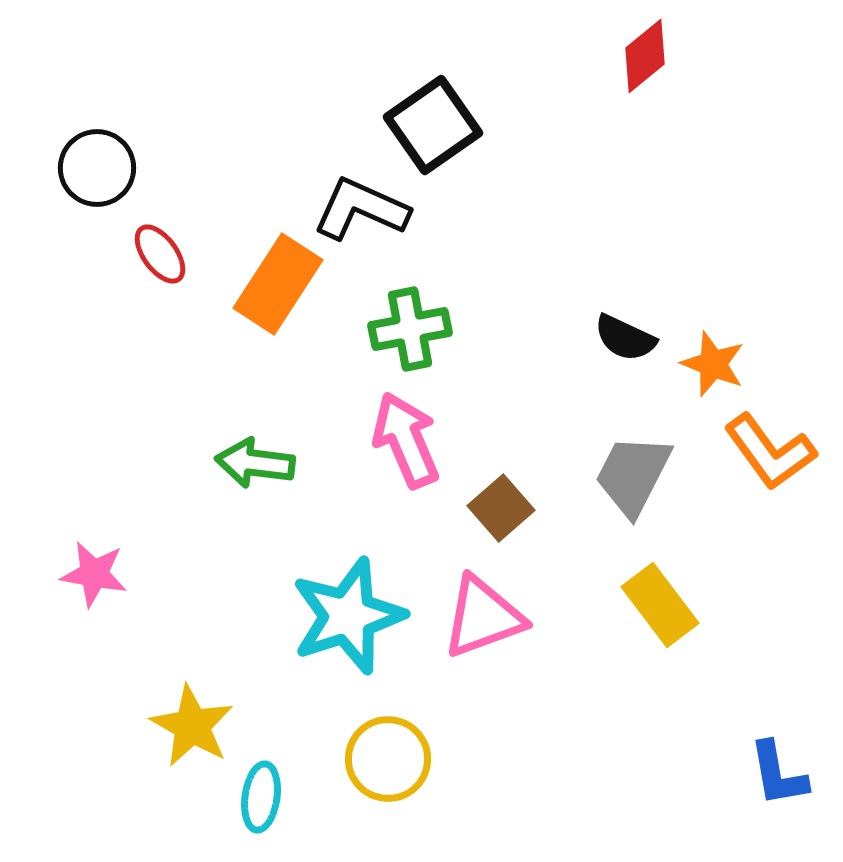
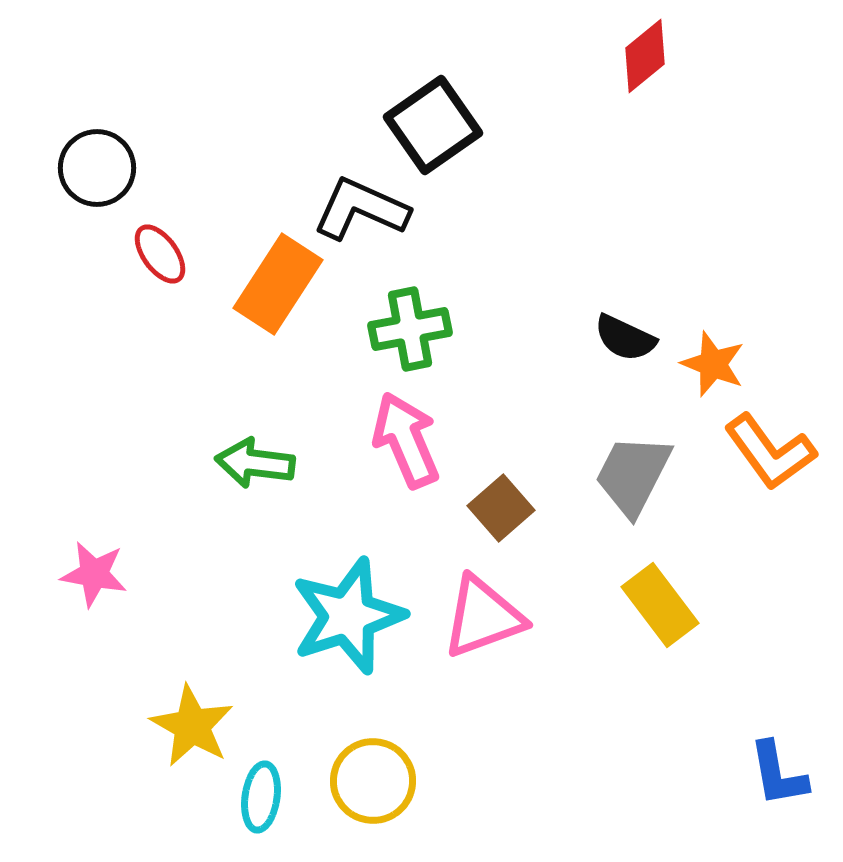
yellow circle: moved 15 px left, 22 px down
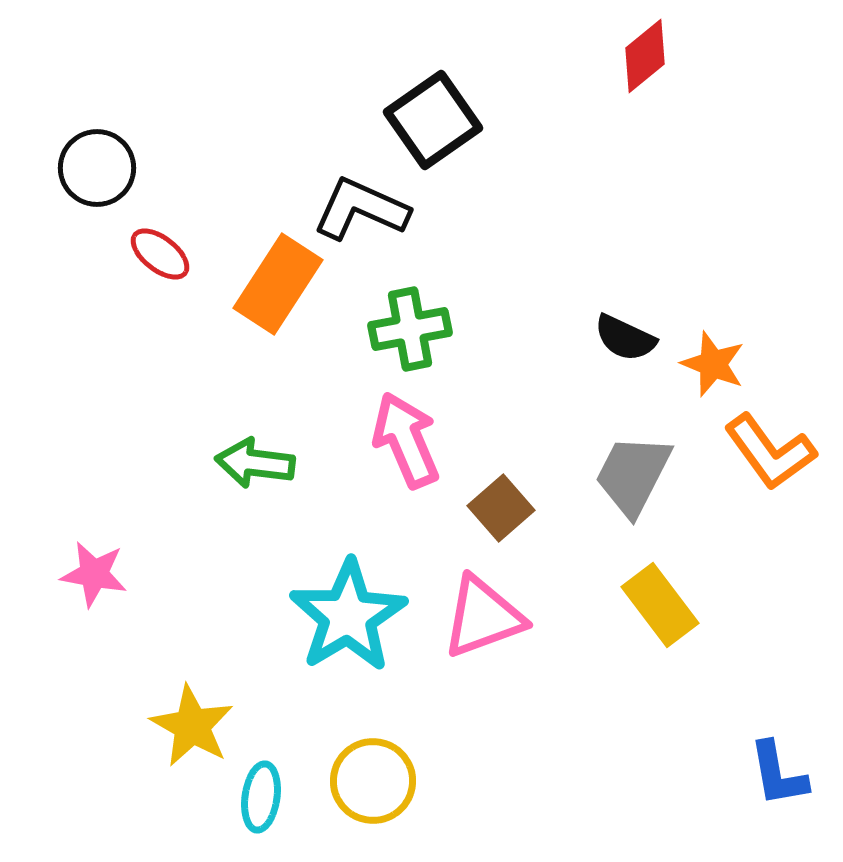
black square: moved 5 px up
red ellipse: rotated 16 degrees counterclockwise
cyan star: rotated 13 degrees counterclockwise
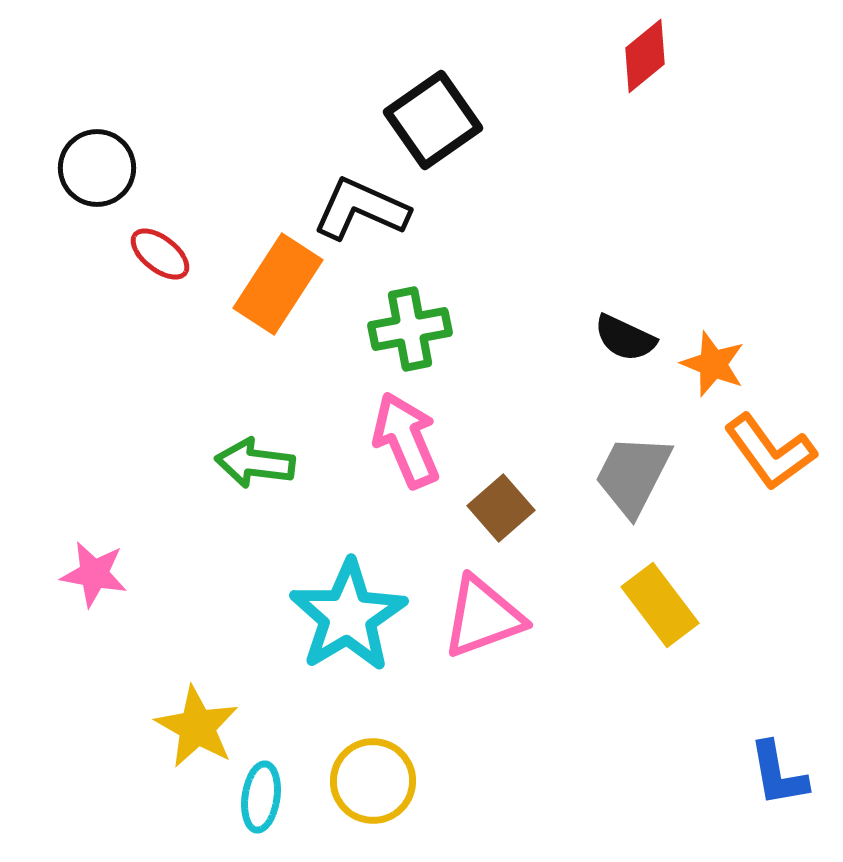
yellow star: moved 5 px right, 1 px down
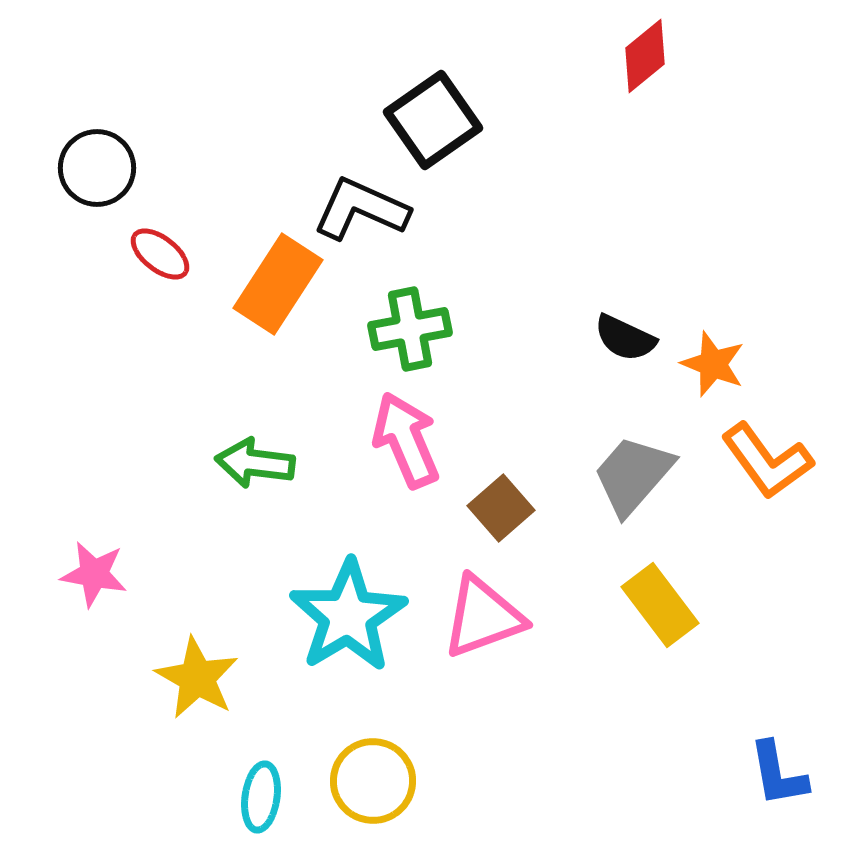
orange L-shape: moved 3 px left, 9 px down
gray trapezoid: rotated 14 degrees clockwise
yellow star: moved 49 px up
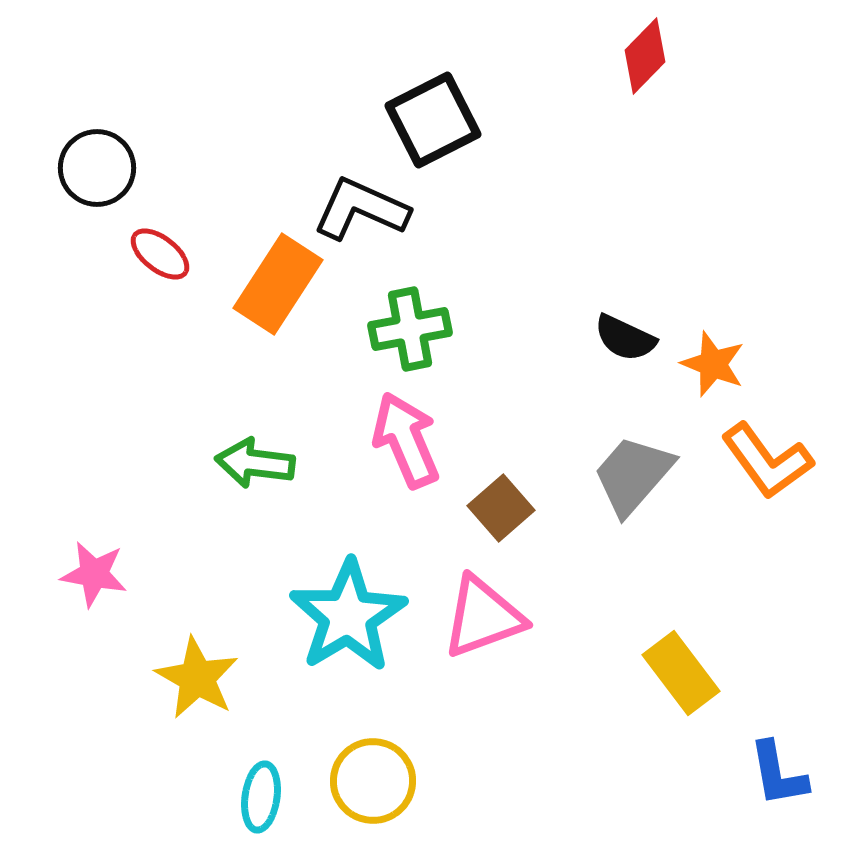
red diamond: rotated 6 degrees counterclockwise
black square: rotated 8 degrees clockwise
yellow rectangle: moved 21 px right, 68 px down
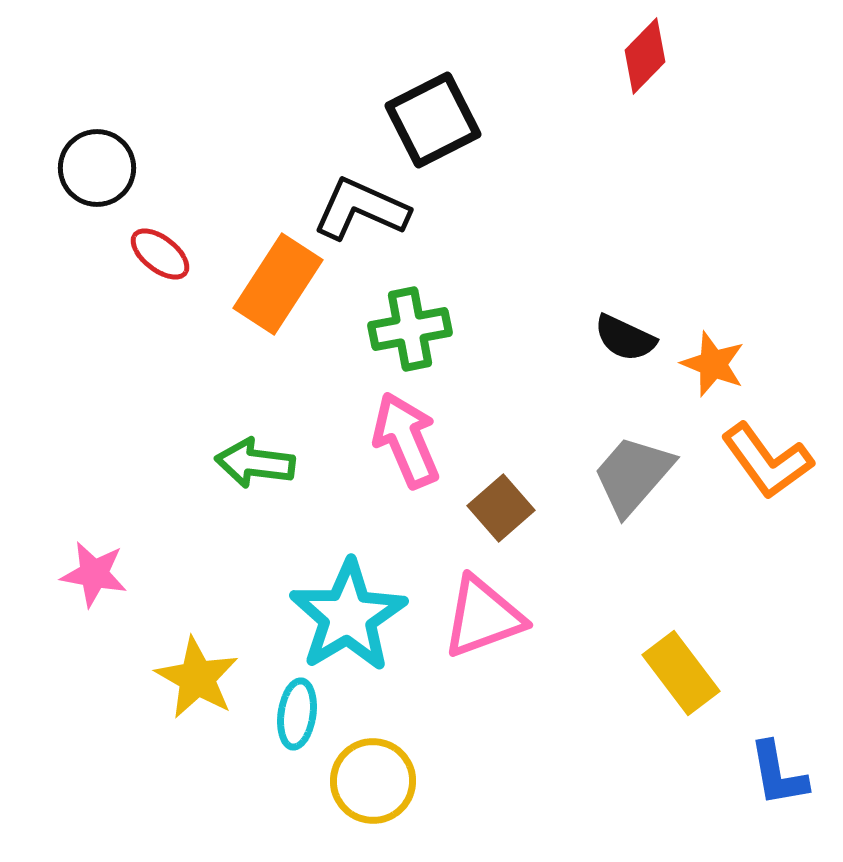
cyan ellipse: moved 36 px right, 83 px up
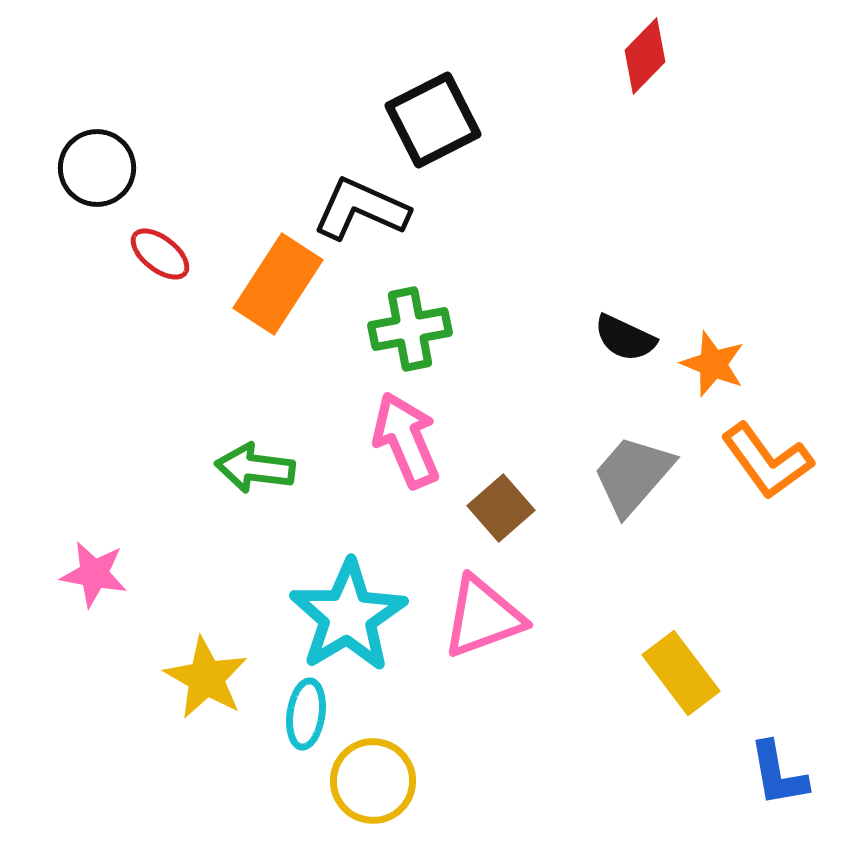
green arrow: moved 5 px down
yellow star: moved 9 px right
cyan ellipse: moved 9 px right
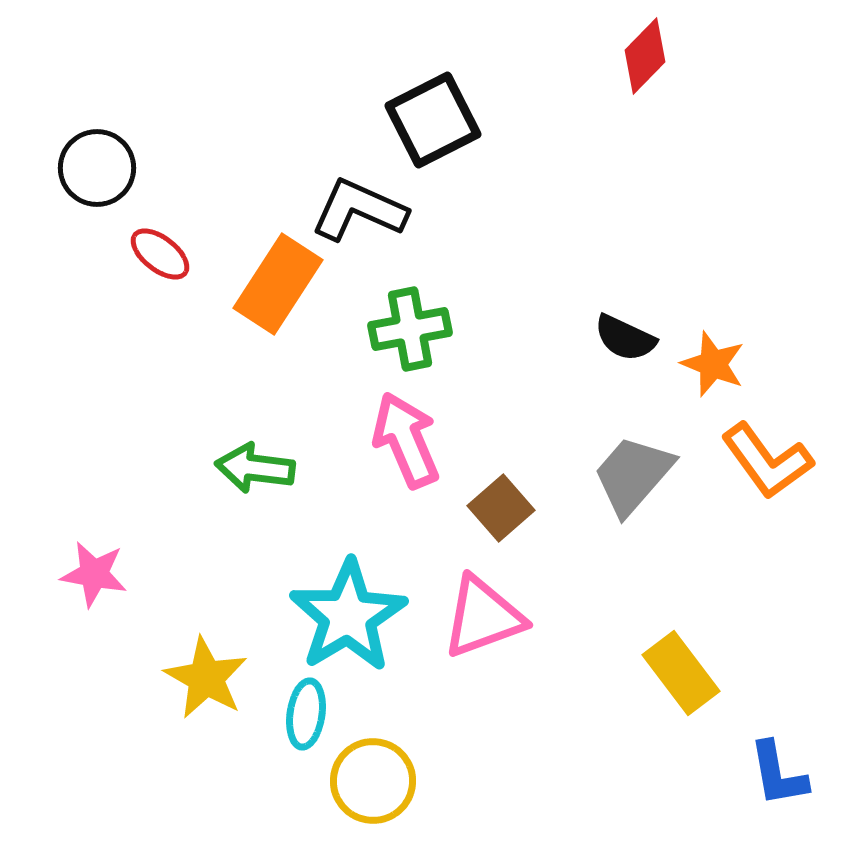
black L-shape: moved 2 px left, 1 px down
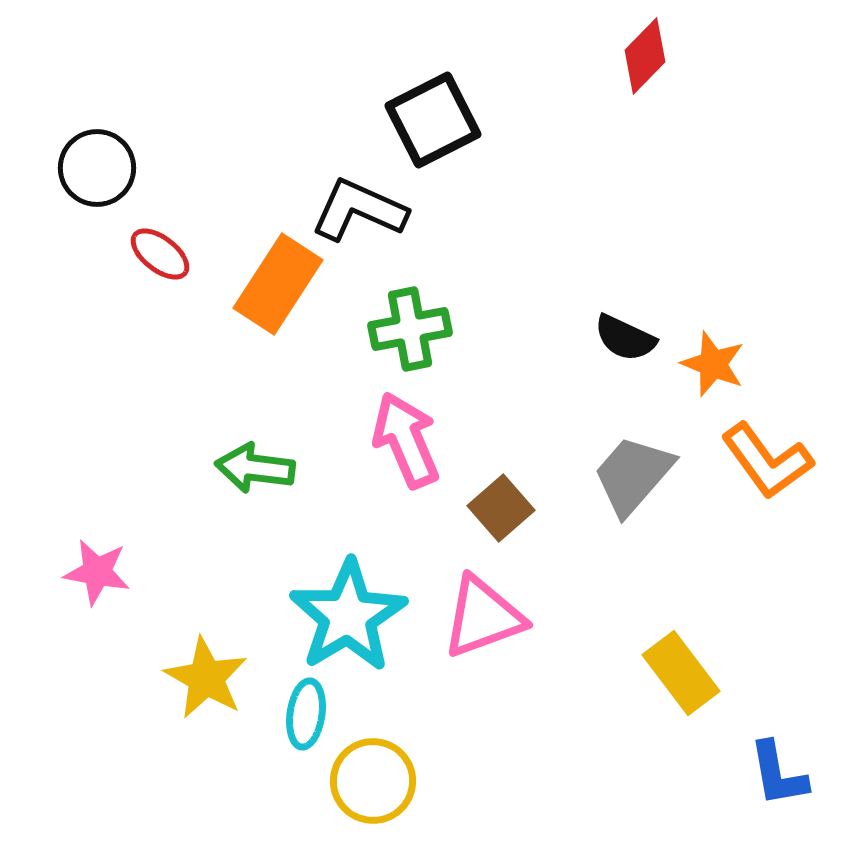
pink star: moved 3 px right, 2 px up
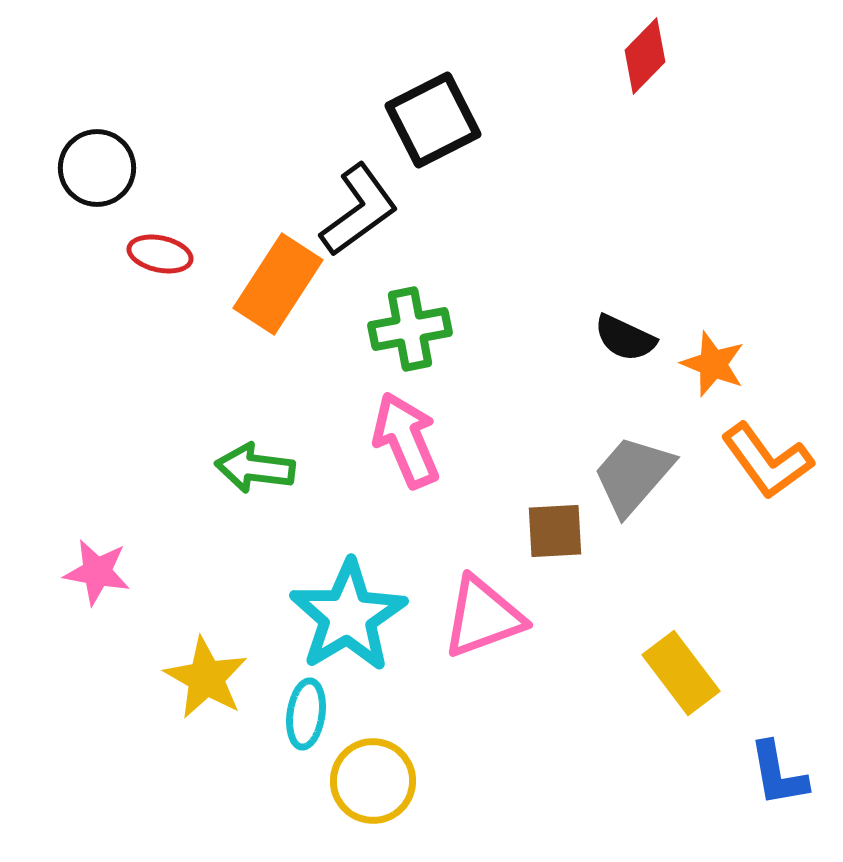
black L-shape: rotated 120 degrees clockwise
red ellipse: rotated 26 degrees counterclockwise
brown square: moved 54 px right, 23 px down; rotated 38 degrees clockwise
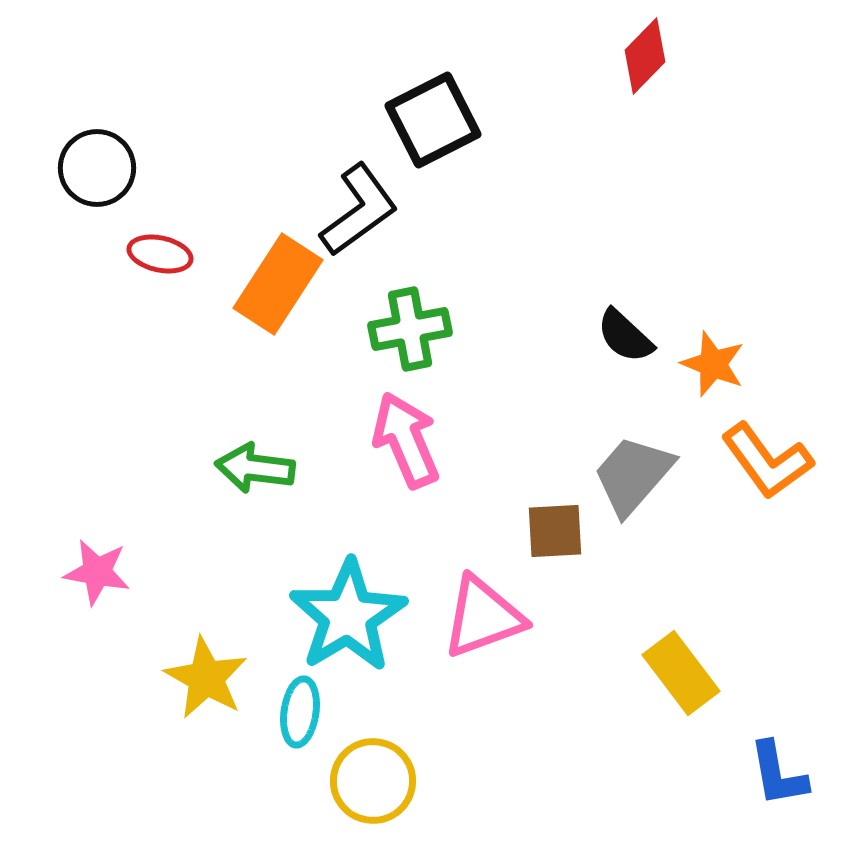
black semicircle: moved 2 px up; rotated 18 degrees clockwise
cyan ellipse: moved 6 px left, 2 px up
